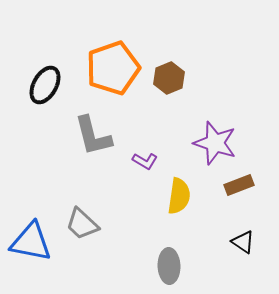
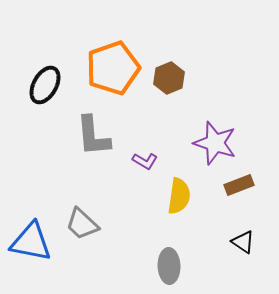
gray L-shape: rotated 9 degrees clockwise
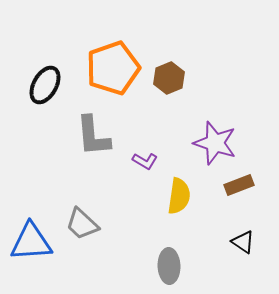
blue triangle: rotated 15 degrees counterclockwise
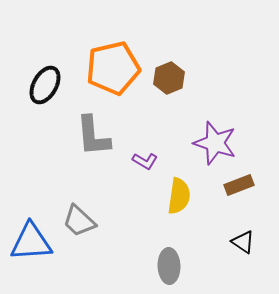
orange pentagon: rotated 6 degrees clockwise
gray trapezoid: moved 3 px left, 3 px up
